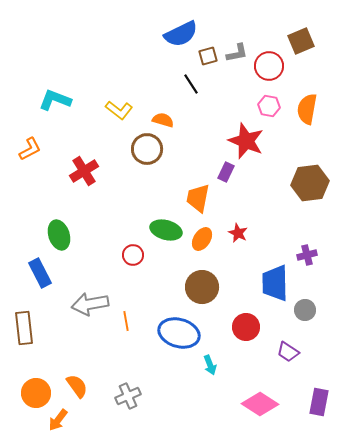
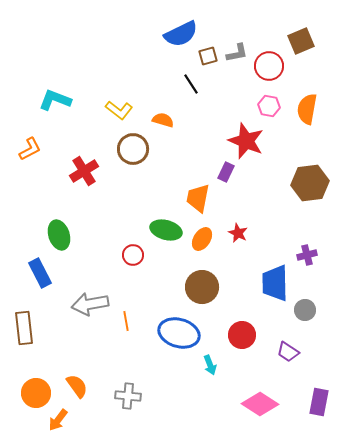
brown circle at (147, 149): moved 14 px left
red circle at (246, 327): moved 4 px left, 8 px down
gray cross at (128, 396): rotated 30 degrees clockwise
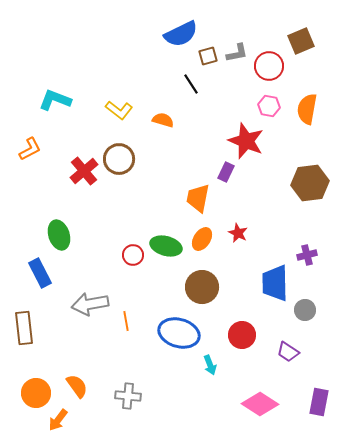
brown circle at (133, 149): moved 14 px left, 10 px down
red cross at (84, 171): rotated 8 degrees counterclockwise
green ellipse at (166, 230): moved 16 px down
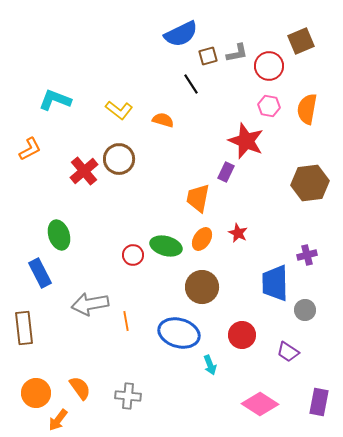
orange semicircle at (77, 386): moved 3 px right, 2 px down
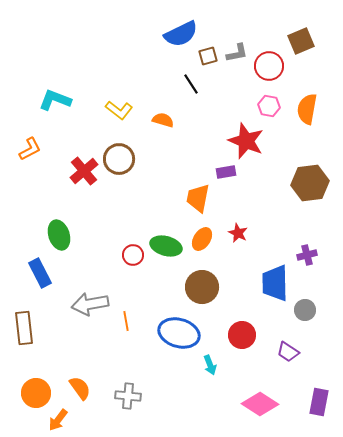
purple rectangle at (226, 172): rotated 54 degrees clockwise
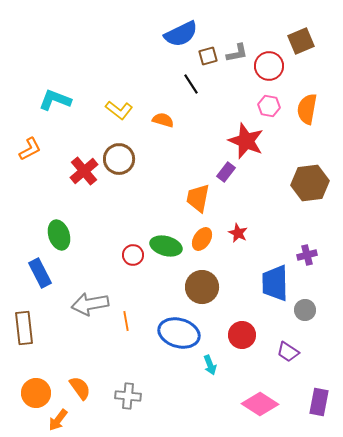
purple rectangle at (226, 172): rotated 42 degrees counterclockwise
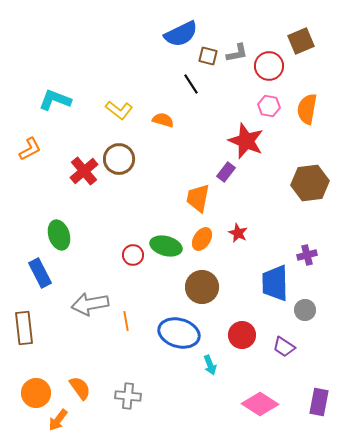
brown square at (208, 56): rotated 30 degrees clockwise
purple trapezoid at (288, 352): moved 4 px left, 5 px up
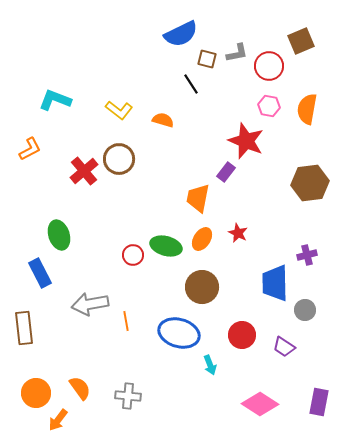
brown square at (208, 56): moved 1 px left, 3 px down
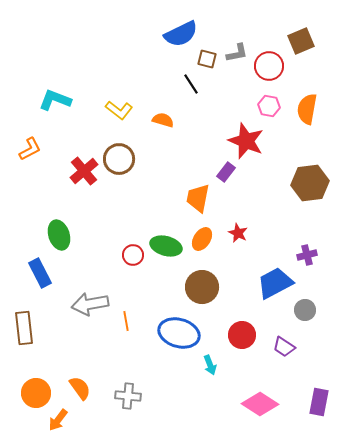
blue trapezoid at (275, 283): rotated 63 degrees clockwise
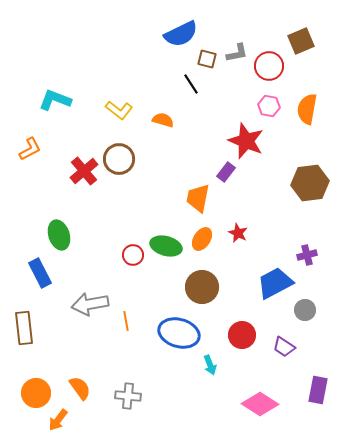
purple rectangle at (319, 402): moved 1 px left, 12 px up
